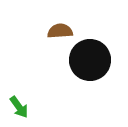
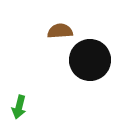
green arrow: rotated 50 degrees clockwise
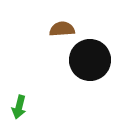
brown semicircle: moved 2 px right, 2 px up
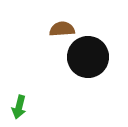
black circle: moved 2 px left, 3 px up
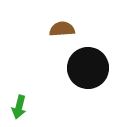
black circle: moved 11 px down
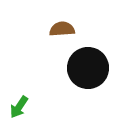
green arrow: rotated 20 degrees clockwise
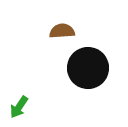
brown semicircle: moved 2 px down
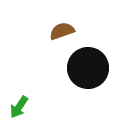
brown semicircle: rotated 15 degrees counterclockwise
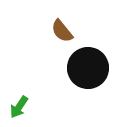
brown semicircle: rotated 110 degrees counterclockwise
